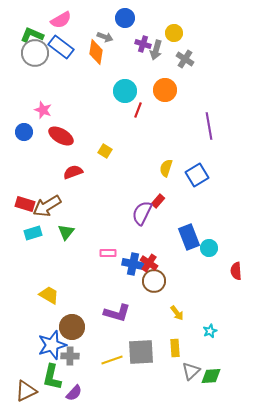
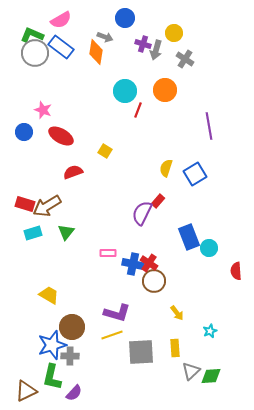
blue square at (197, 175): moved 2 px left, 1 px up
yellow line at (112, 360): moved 25 px up
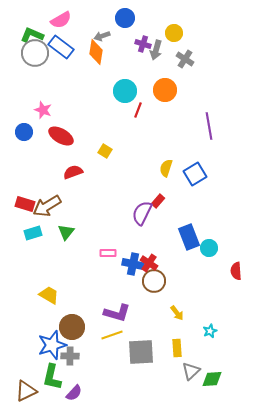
gray arrow at (105, 37): moved 3 px left, 1 px up; rotated 140 degrees clockwise
yellow rectangle at (175, 348): moved 2 px right
green diamond at (211, 376): moved 1 px right, 3 px down
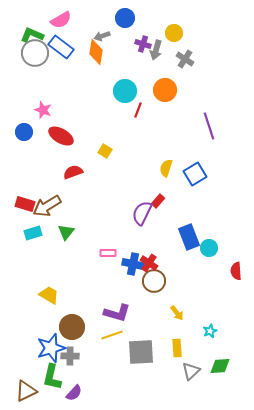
purple line at (209, 126): rotated 8 degrees counterclockwise
blue star at (52, 345): moved 1 px left, 3 px down
green diamond at (212, 379): moved 8 px right, 13 px up
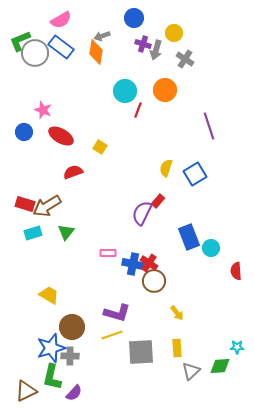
blue circle at (125, 18): moved 9 px right
green L-shape at (32, 35): moved 12 px left, 6 px down; rotated 45 degrees counterclockwise
yellow square at (105, 151): moved 5 px left, 4 px up
cyan circle at (209, 248): moved 2 px right
cyan star at (210, 331): moved 27 px right, 16 px down; rotated 24 degrees clockwise
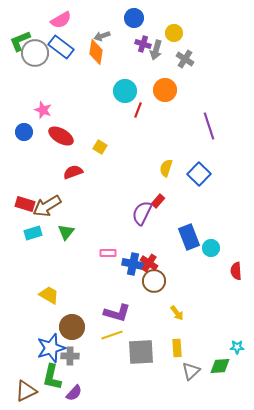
blue square at (195, 174): moved 4 px right; rotated 15 degrees counterclockwise
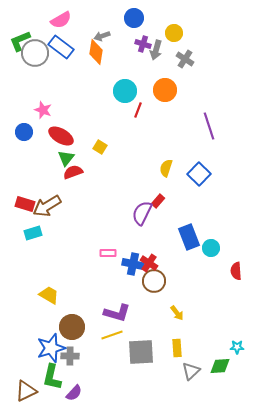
green triangle at (66, 232): moved 74 px up
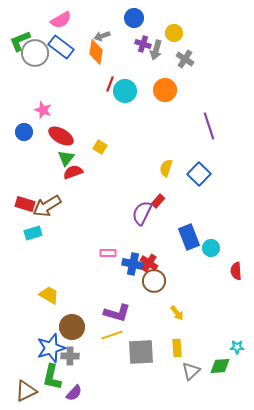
red line at (138, 110): moved 28 px left, 26 px up
